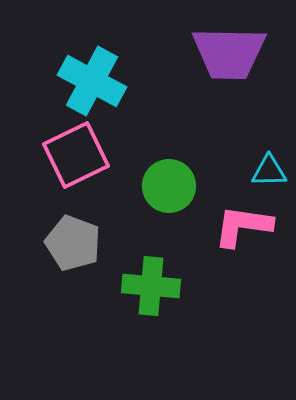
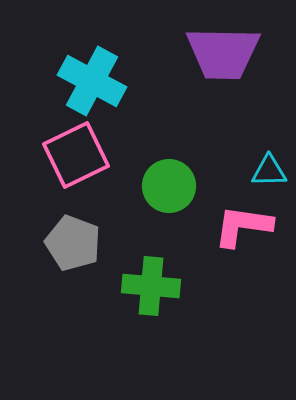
purple trapezoid: moved 6 px left
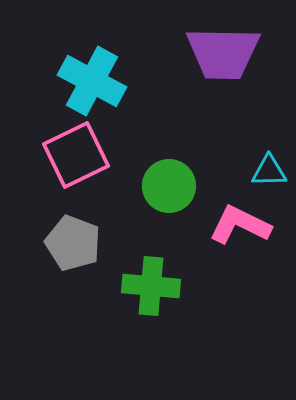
pink L-shape: moved 3 px left, 1 px up; rotated 18 degrees clockwise
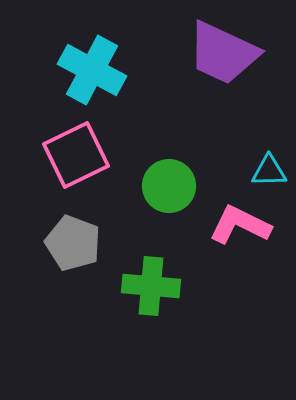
purple trapezoid: rotated 24 degrees clockwise
cyan cross: moved 11 px up
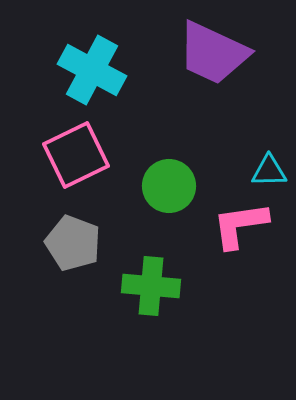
purple trapezoid: moved 10 px left
pink L-shape: rotated 34 degrees counterclockwise
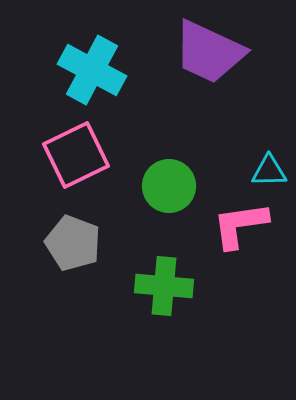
purple trapezoid: moved 4 px left, 1 px up
green cross: moved 13 px right
